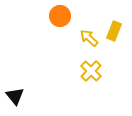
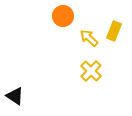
orange circle: moved 3 px right
black triangle: rotated 18 degrees counterclockwise
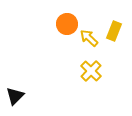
orange circle: moved 4 px right, 8 px down
black triangle: rotated 42 degrees clockwise
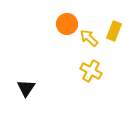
yellow cross: rotated 15 degrees counterclockwise
black triangle: moved 11 px right, 8 px up; rotated 12 degrees counterclockwise
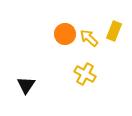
orange circle: moved 2 px left, 10 px down
yellow cross: moved 6 px left, 3 px down
black triangle: moved 3 px up
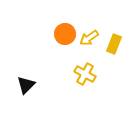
yellow rectangle: moved 13 px down
yellow arrow: rotated 78 degrees counterclockwise
black triangle: rotated 12 degrees clockwise
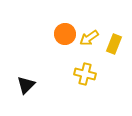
yellow cross: rotated 15 degrees counterclockwise
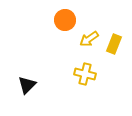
orange circle: moved 14 px up
yellow arrow: moved 1 px down
black triangle: moved 1 px right
